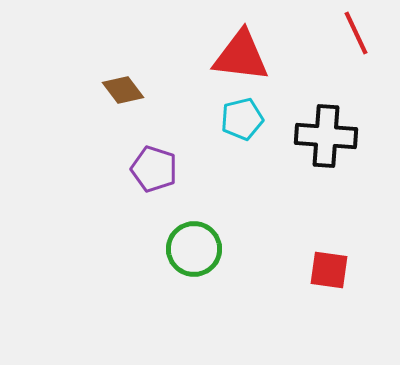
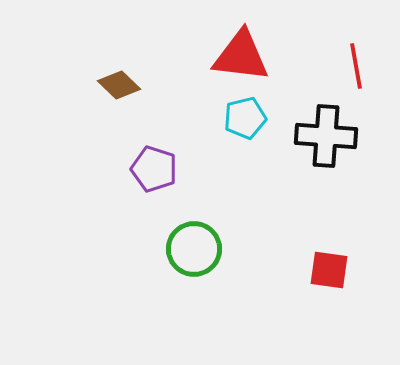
red line: moved 33 px down; rotated 15 degrees clockwise
brown diamond: moved 4 px left, 5 px up; rotated 9 degrees counterclockwise
cyan pentagon: moved 3 px right, 1 px up
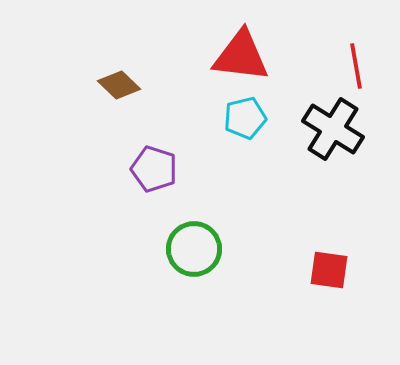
black cross: moved 7 px right, 7 px up; rotated 28 degrees clockwise
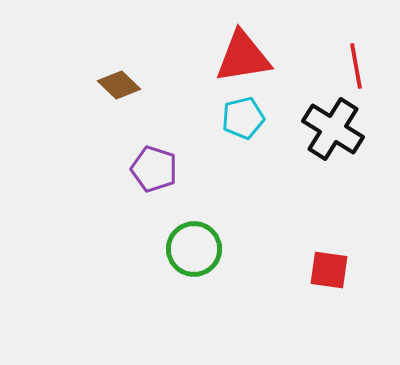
red triangle: moved 2 px right, 1 px down; rotated 16 degrees counterclockwise
cyan pentagon: moved 2 px left
